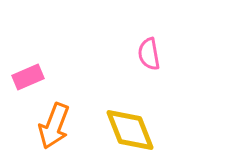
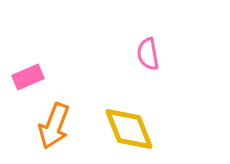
pink semicircle: moved 1 px left
yellow diamond: moved 1 px left, 1 px up
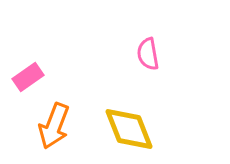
pink rectangle: rotated 12 degrees counterclockwise
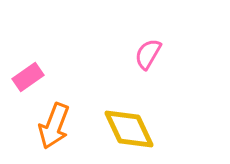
pink semicircle: rotated 40 degrees clockwise
yellow diamond: rotated 4 degrees counterclockwise
